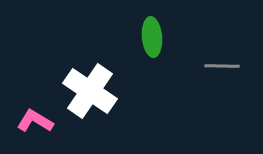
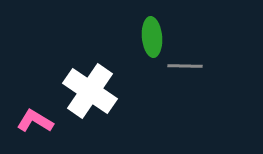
gray line: moved 37 px left
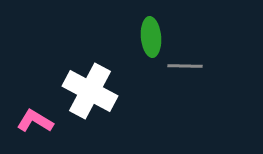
green ellipse: moved 1 px left
white cross: rotated 6 degrees counterclockwise
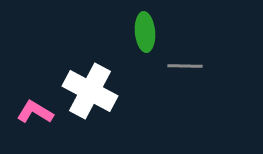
green ellipse: moved 6 px left, 5 px up
pink L-shape: moved 9 px up
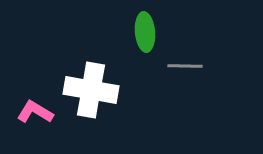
white cross: moved 1 px right, 1 px up; rotated 18 degrees counterclockwise
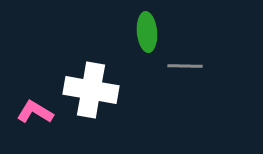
green ellipse: moved 2 px right
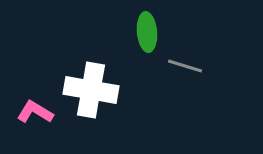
gray line: rotated 16 degrees clockwise
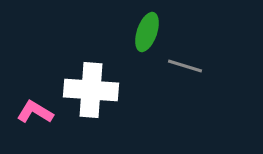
green ellipse: rotated 24 degrees clockwise
white cross: rotated 6 degrees counterclockwise
